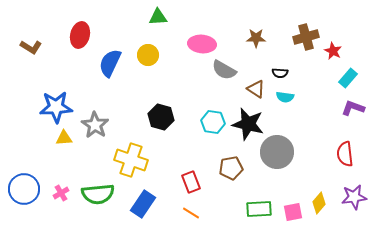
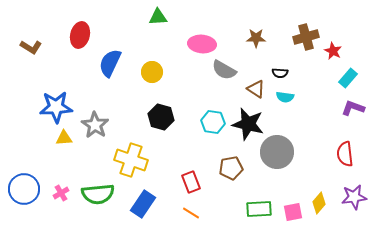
yellow circle: moved 4 px right, 17 px down
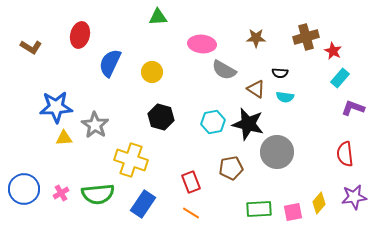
cyan rectangle: moved 8 px left
cyan hexagon: rotated 20 degrees counterclockwise
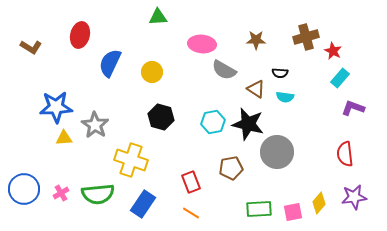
brown star: moved 2 px down
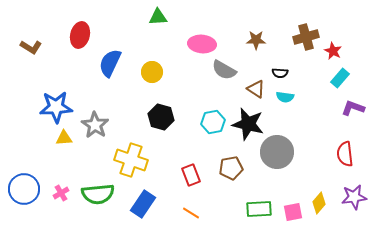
red rectangle: moved 7 px up
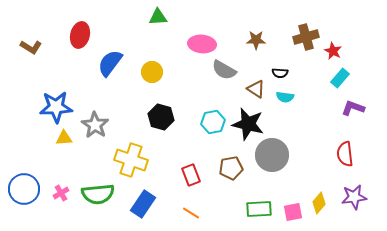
blue semicircle: rotated 12 degrees clockwise
gray circle: moved 5 px left, 3 px down
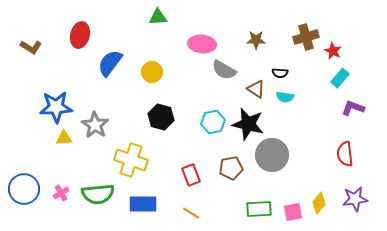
purple star: moved 1 px right, 2 px down
blue rectangle: rotated 56 degrees clockwise
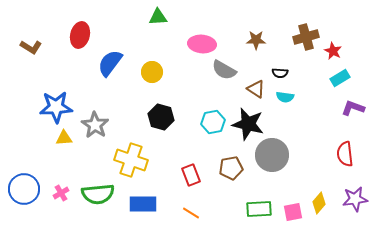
cyan rectangle: rotated 18 degrees clockwise
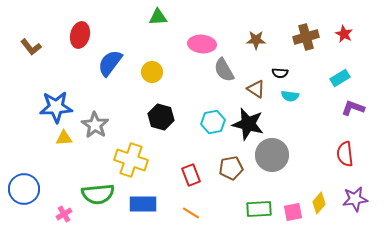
brown L-shape: rotated 20 degrees clockwise
red star: moved 11 px right, 17 px up
gray semicircle: rotated 30 degrees clockwise
cyan semicircle: moved 5 px right, 1 px up
pink cross: moved 3 px right, 21 px down
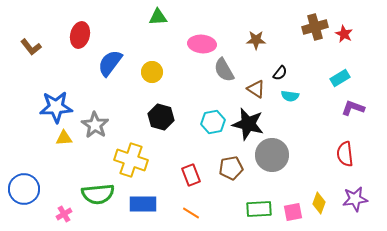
brown cross: moved 9 px right, 10 px up
black semicircle: rotated 56 degrees counterclockwise
yellow diamond: rotated 20 degrees counterclockwise
